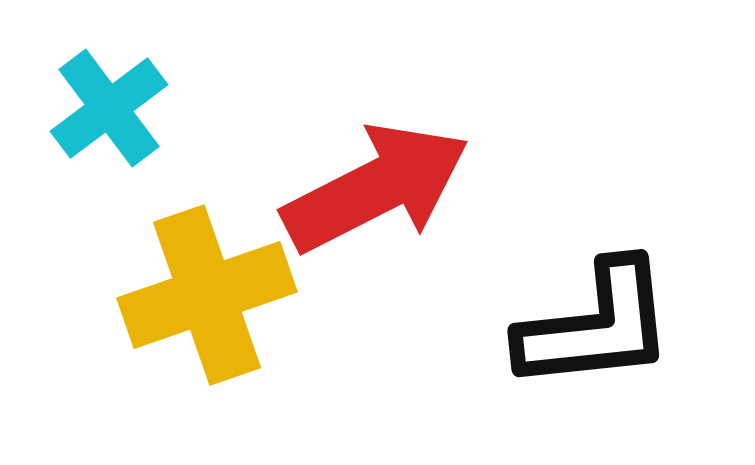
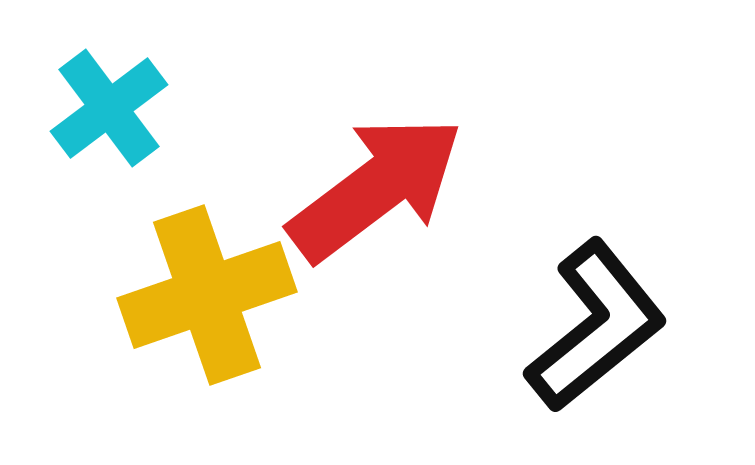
red arrow: rotated 10 degrees counterclockwise
black L-shape: rotated 33 degrees counterclockwise
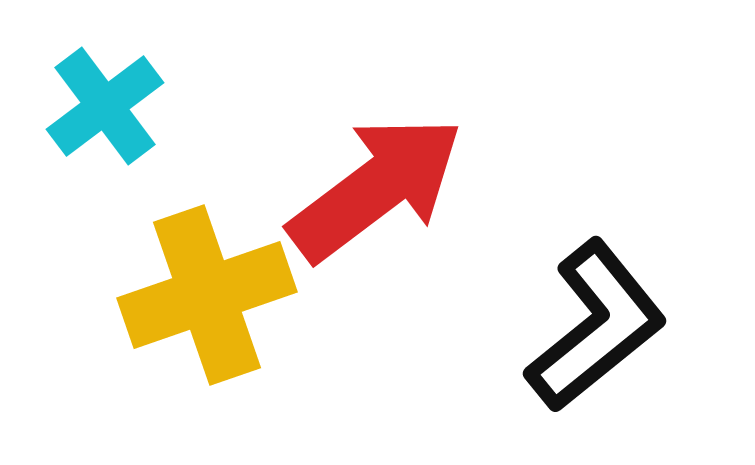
cyan cross: moved 4 px left, 2 px up
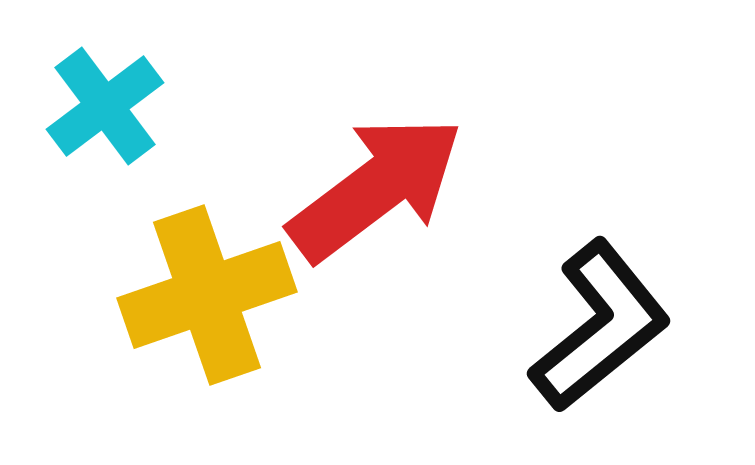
black L-shape: moved 4 px right
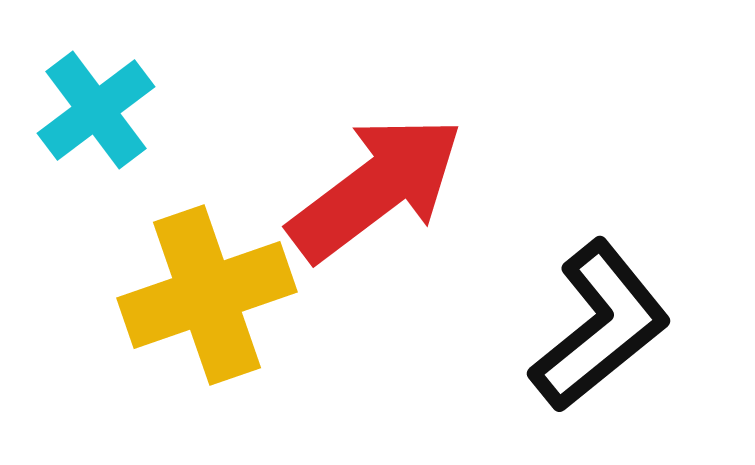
cyan cross: moved 9 px left, 4 px down
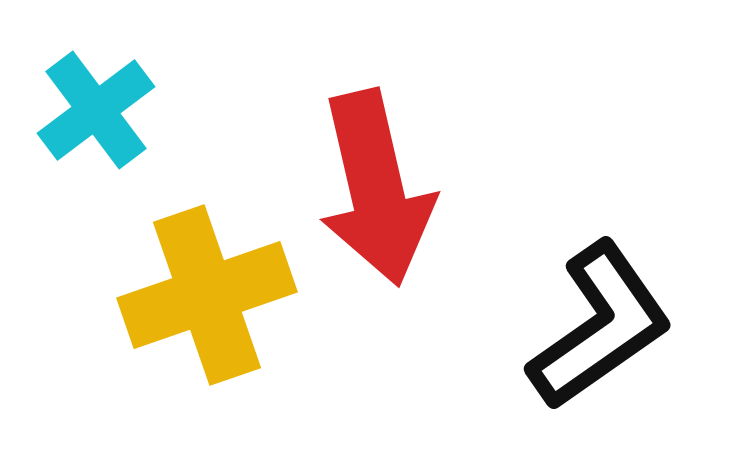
red arrow: rotated 114 degrees clockwise
black L-shape: rotated 4 degrees clockwise
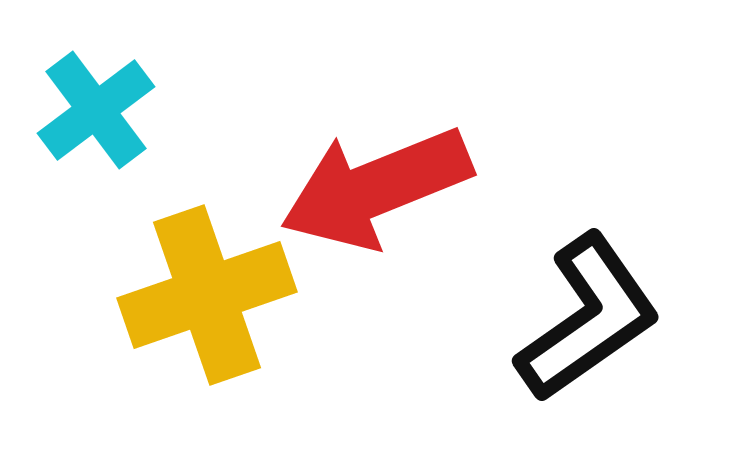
red arrow: rotated 81 degrees clockwise
black L-shape: moved 12 px left, 8 px up
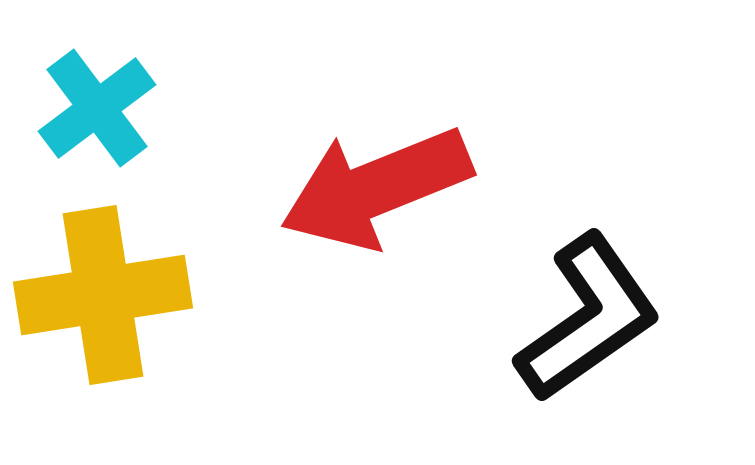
cyan cross: moved 1 px right, 2 px up
yellow cross: moved 104 px left; rotated 10 degrees clockwise
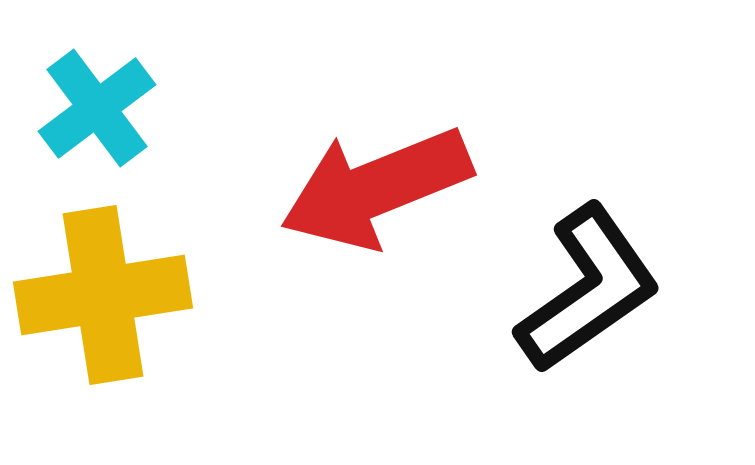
black L-shape: moved 29 px up
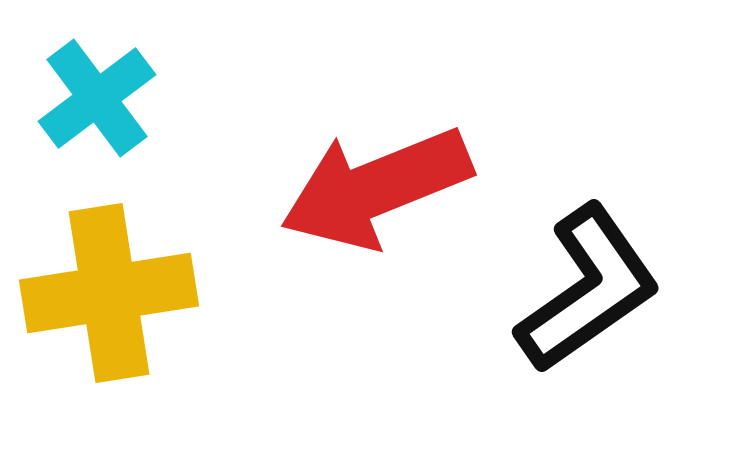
cyan cross: moved 10 px up
yellow cross: moved 6 px right, 2 px up
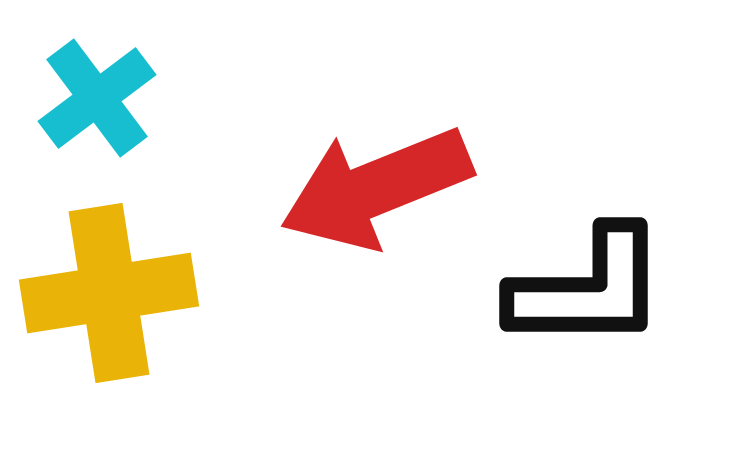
black L-shape: rotated 35 degrees clockwise
